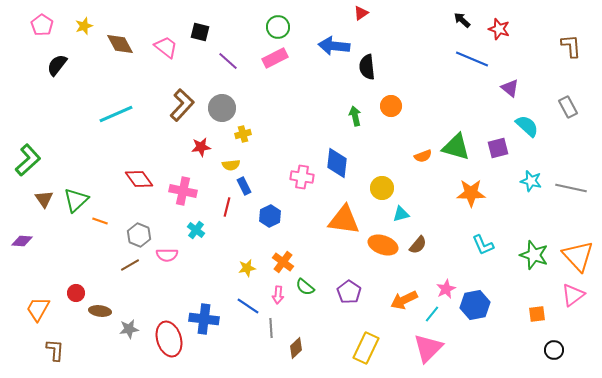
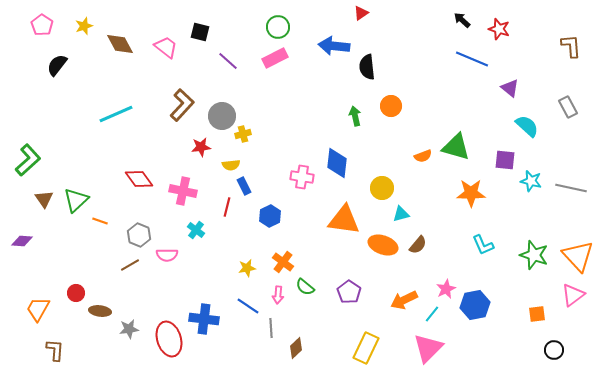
gray circle at (222, 108): moved 8 px down
purple square at (498, 148): moved 7 px right, 12 px down; rotated 20 degrees clockwise
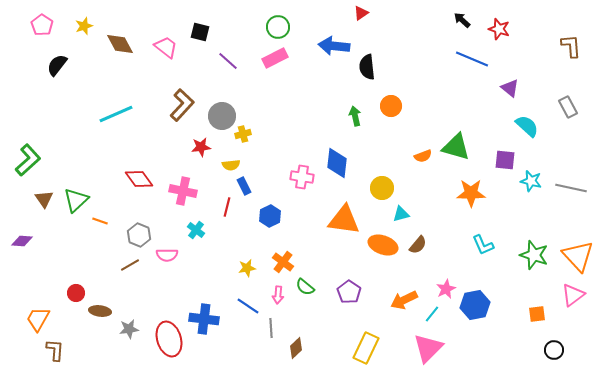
orange trapezoid at (38, 309): moved 10 px down
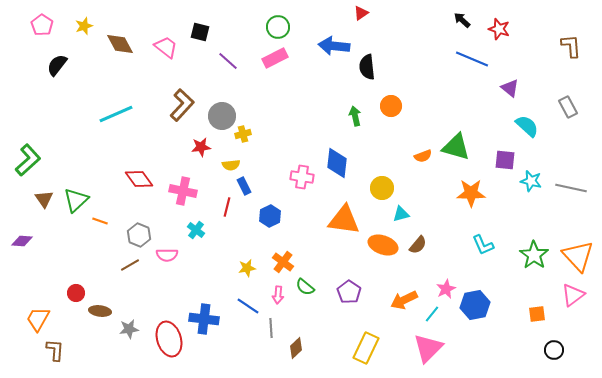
green star at (534, 255): rotated 16 degrees clockwise
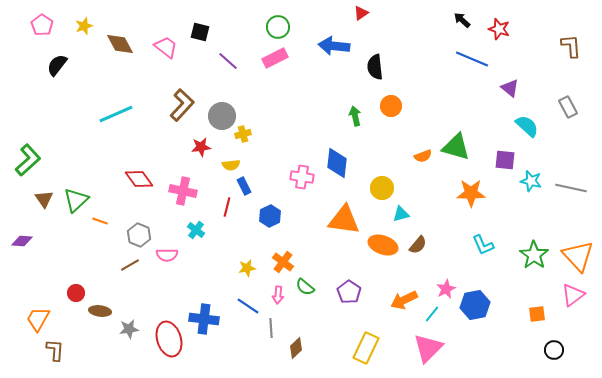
black semicircle at (367, 67): moved 8 px right
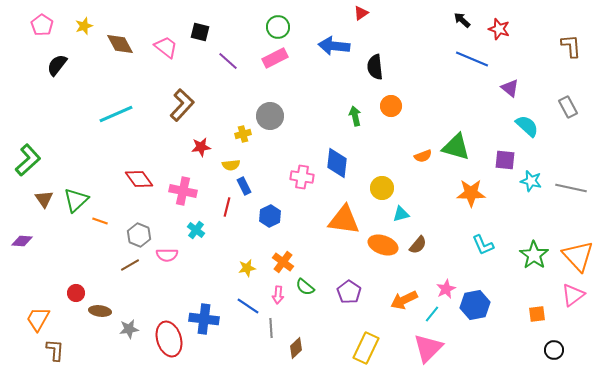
gray circle at (222, 116): moved 48 px right
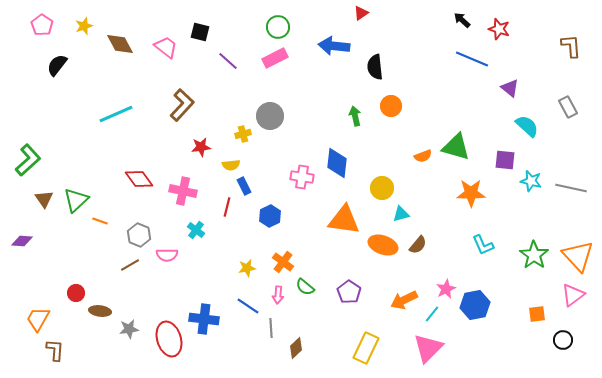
black circle at (554, 350): moved 9 px right, 10 px up
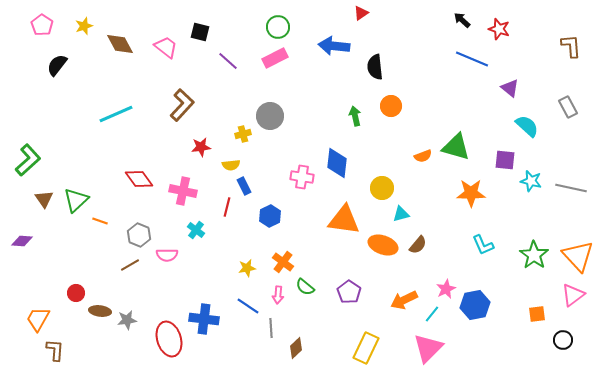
gray star at (129, 329): moved 2 px left, 9 px up
